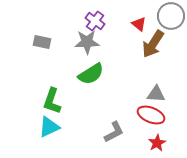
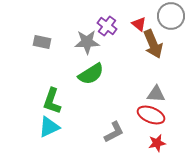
purple cross: moved 12 px right, 5 px down
brown arrow: rotated 56 degrees counterclockwise
red star: rotated 18 degrees clockwise
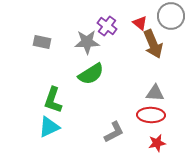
red triangle: moved 1 px right, 1 px up
gray triangle: moved 1 px left, 1 px up
green L-shape: moved 1 px right, 1 px up
red ellipse: rotated 20 degrees counterclockwise
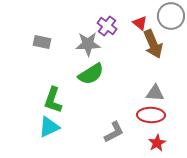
gray star: moved 1 px right, 2 px down
red star: rotated 18 degrees counterclockwise
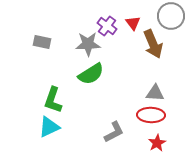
red triangle: moved 7 px left; rotated 14 degrees clockwise
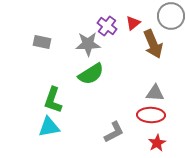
red triangle: rotated 28 degrees clockwise
cyan triangle: rotated 15 degrees clockwise
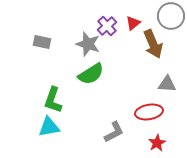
purple cross: rotated 12 degrees clockwise
gray star: rotated 20 degrees clockwise
gray triangle: moved 12 px right, 9 px up
red ellipse: moved 2 px left, 3 px up; rotated 12 degrees counterclockwise
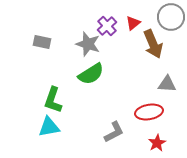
gray circle: moved 1 px down
